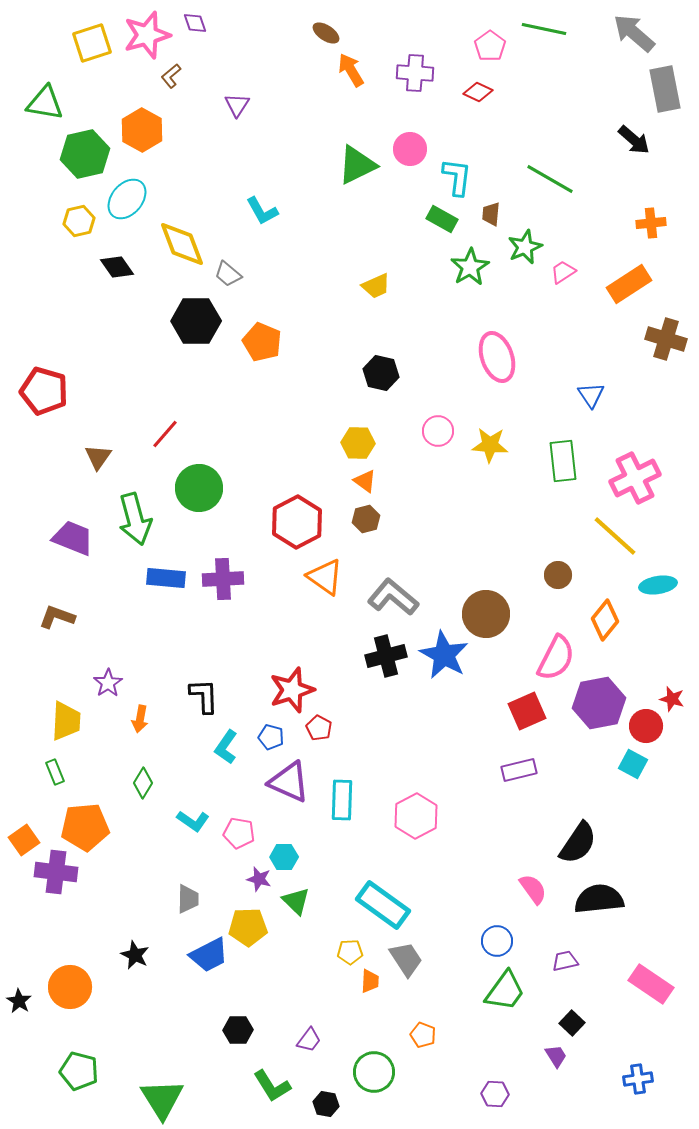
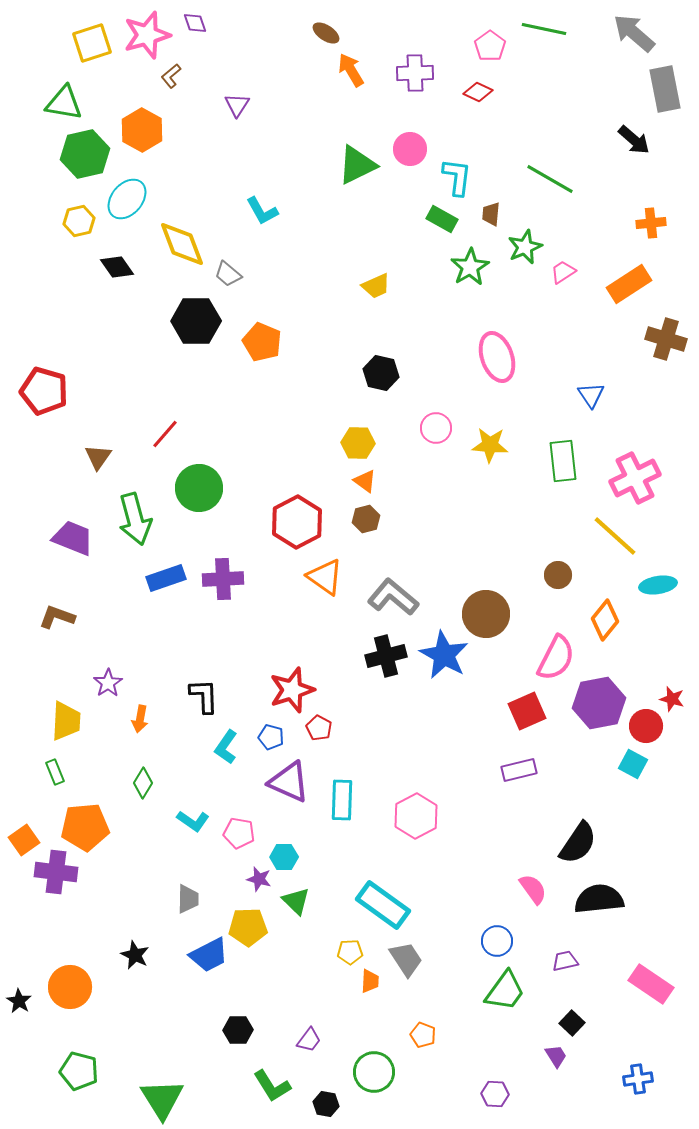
purple cross at (415, 73): rotated 6 degrees counterclockwise
green triangle at (45, 103): moved 19 px right
pink circle at (438, 431): moved 2 px left, 3 px up
blue rectangle at (166, 578): rotated 24 degrees counterclockwise
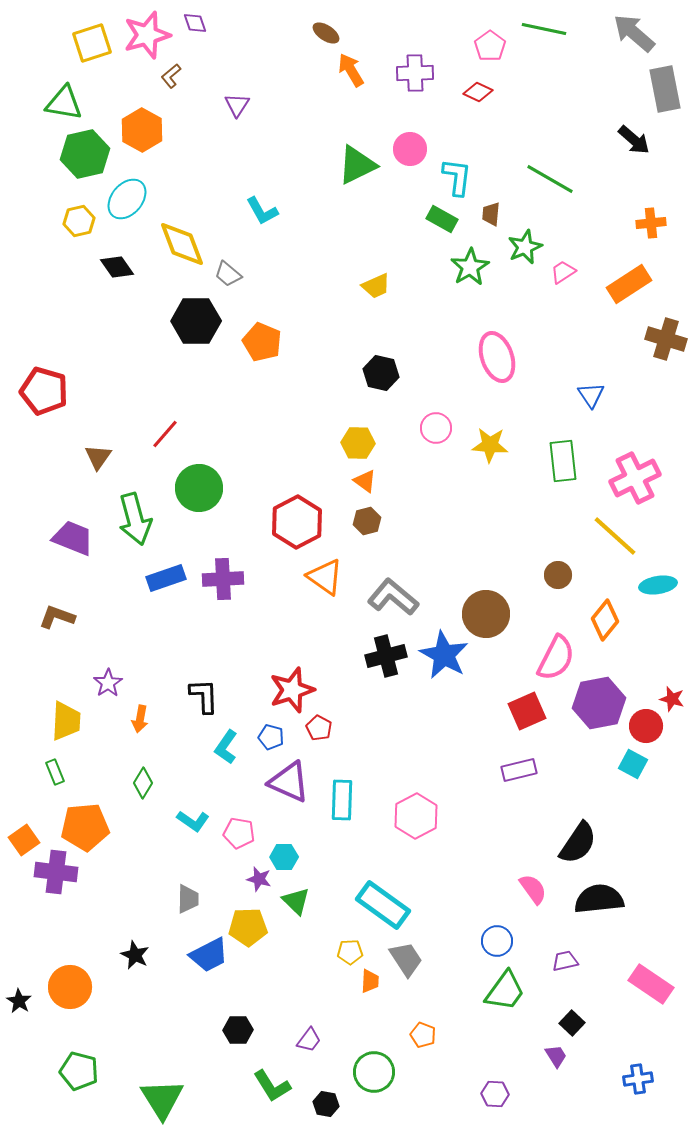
brown hexagon at (366, 519): moved 1 px right, 2 px down
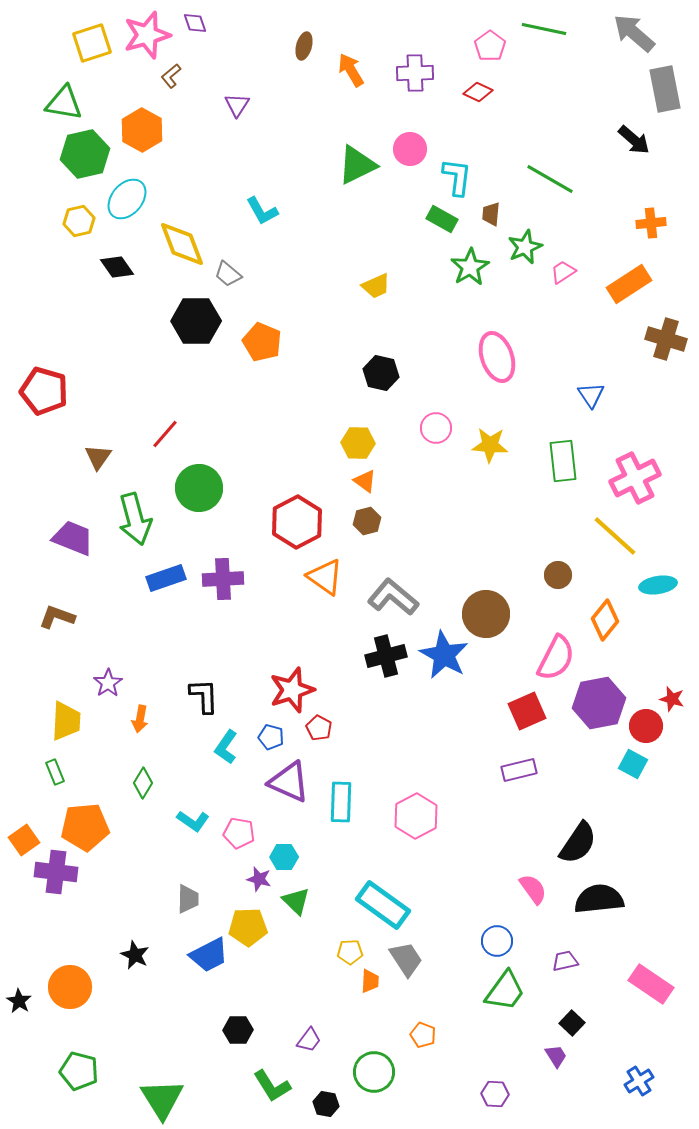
brown ellipse at (326, 33): moved 22 px left, 13 px down; rotated 72 degrees clockwise
cyan rectangle at (342, 800): moved 1 px left, 2 px down
blue cross at (638, 1079): moved 1 px right, 2 px down; rotated 24 degrees counterclockwise
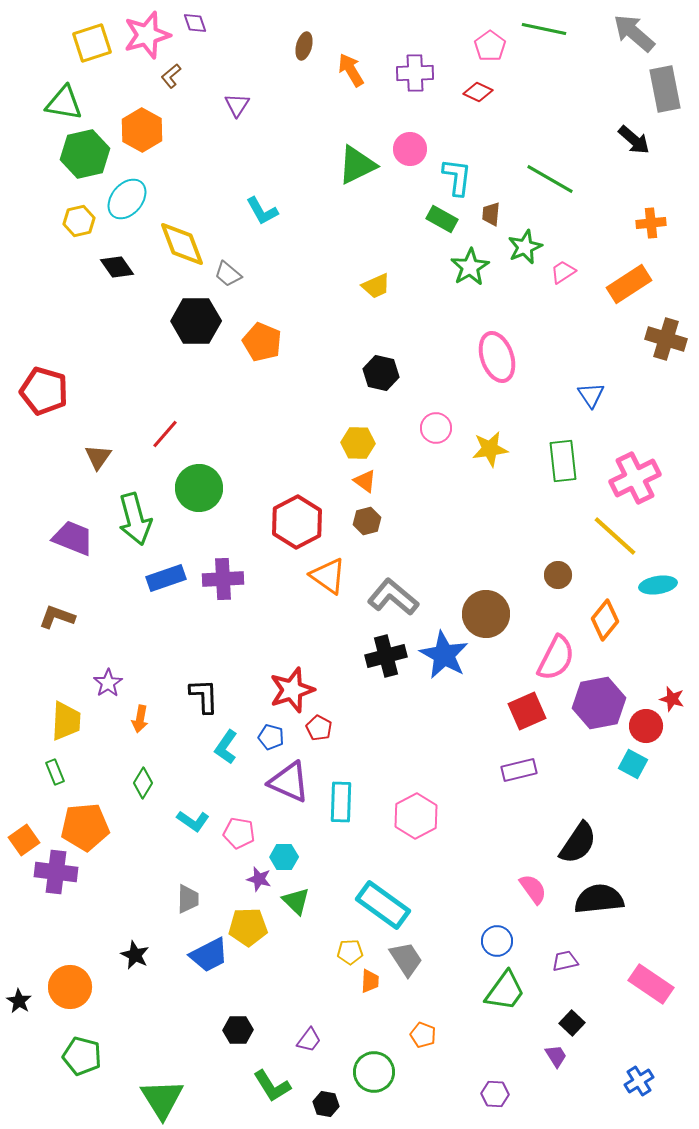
yellow star at (490, 445): moved 4 px down; rotated 12 degrees counterclockwise
orange triangle at (325, 577): moved 3 px right, 1 px up
green pentagon at (79, 1071): moved 3 px right, 15 px up
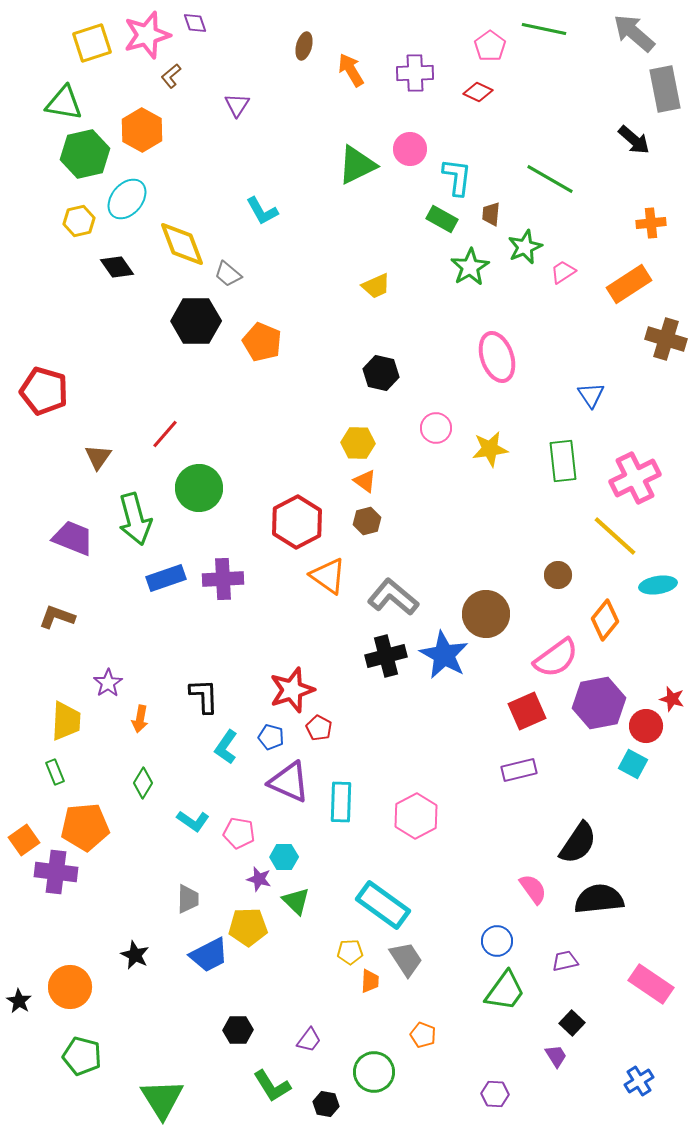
pink semicircle at (556, 658): rotated 27 degrees clockwise
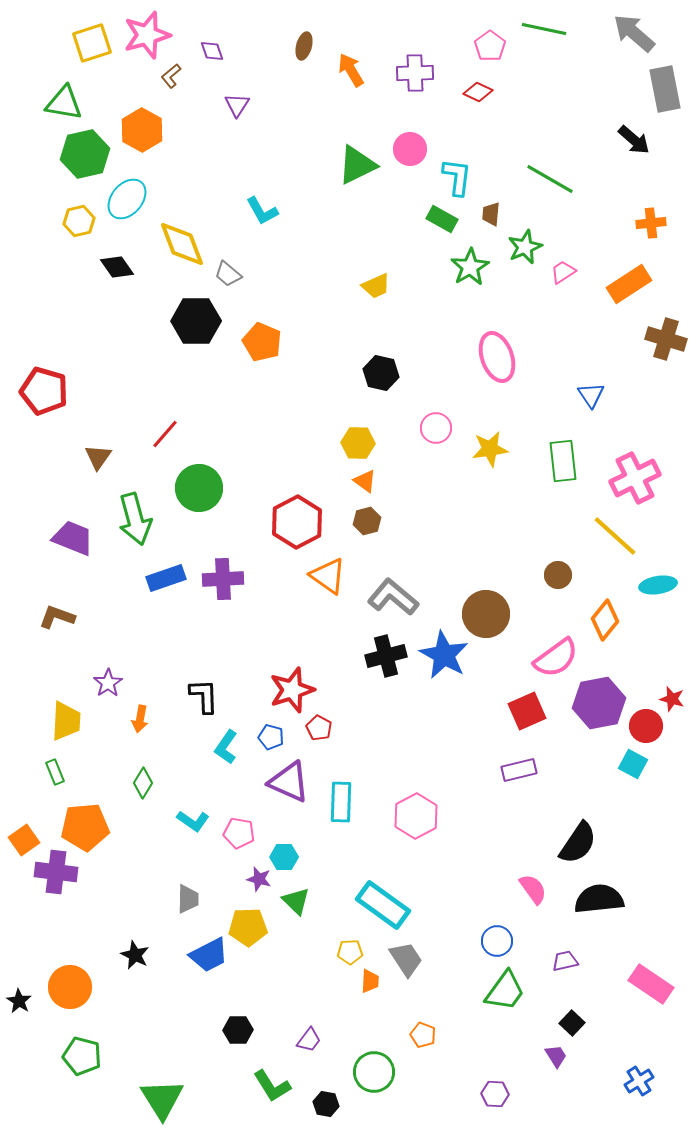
purple diamond at (195, 23): moved 17 px right, 28 px down
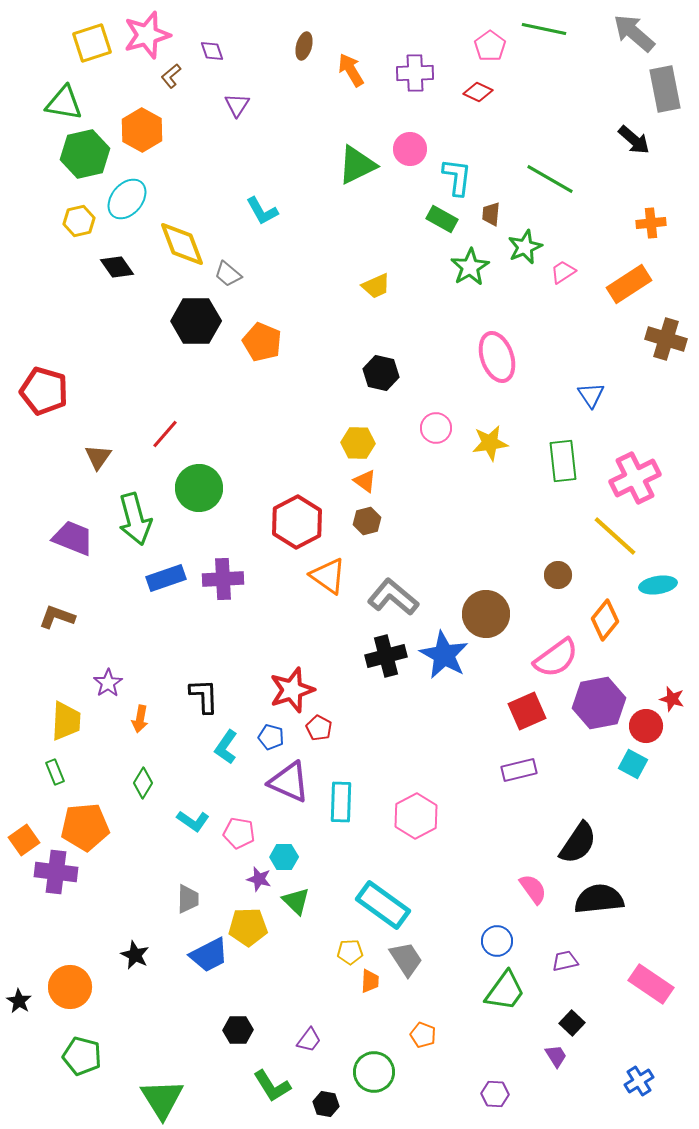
yellow star at (490, 449): moved 6 px up
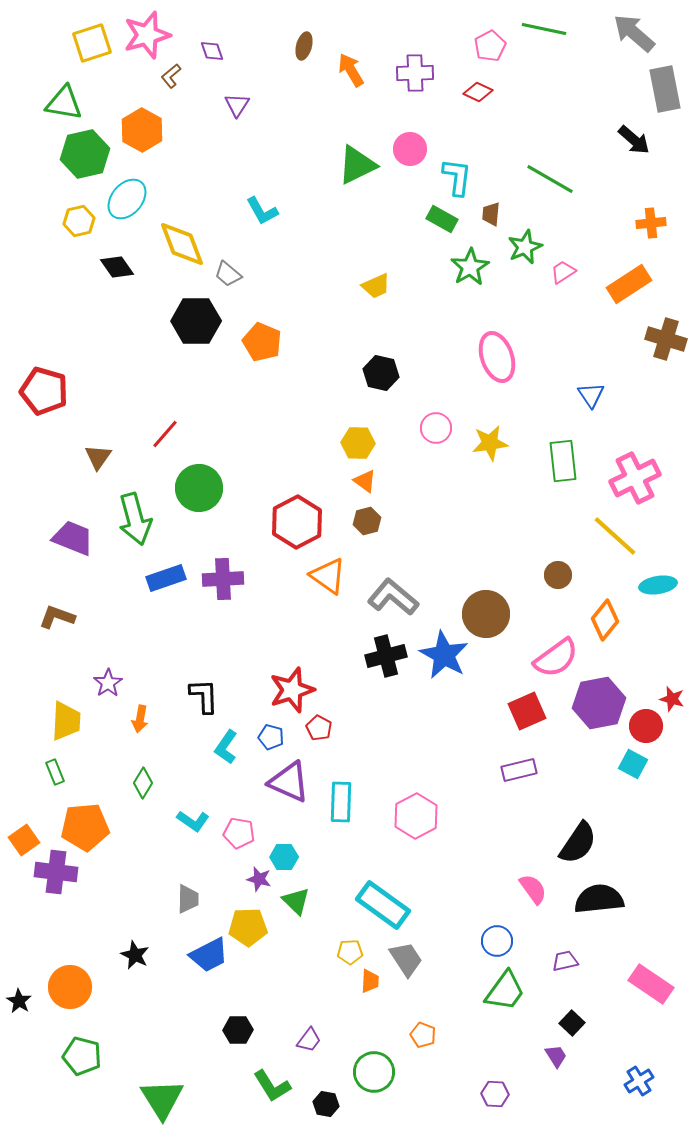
pink pentagon at (490, 46): rotated 8 degrees clockwise
